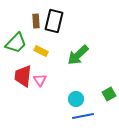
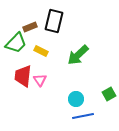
brown rectangle: moved 6 px left, 6 px down; rotated 72 degrees clockwise
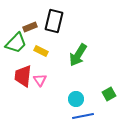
green arrow: rotated 15 degrees counterclockwise
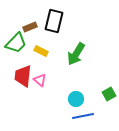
green arrow: moved 2 px left, 1 px up
pink triangle: rotated 16 degrees counterclockwise
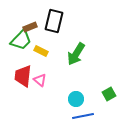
green trapezoid: moved 5 px right, 3 px up
